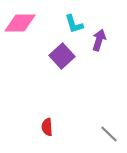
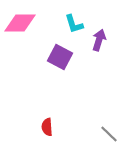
purple square: moved 2 px left, 1 px down; rotated 20 degrees counterclockwise
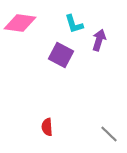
pink diamond: rotated 8 degrees clockwise
purple square: moved 1 px right, 2 px up
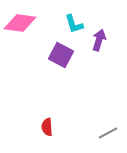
gray line: moved 1 px left, 1 px up; rotated 72 degrees counterclockwise
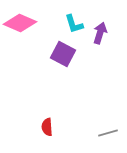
pink diamond: rotated 16 degrees clockwise
purple arrow: moved 1 px right, 7 px up
purple square: moved 2 px right, 1 px up
gray line: rotated 12 degrees clockwise
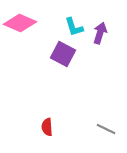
cyan L-shape: moved 3 px down
gray line: moved 2 px left, 4 px up; rotated 42 degrees clockwise
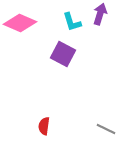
cyan L-shape: moved 2 px left, 5 px up
purple arrow: moved 19 px up
red semicircle: moved 3 px left, 1 px up; rotated 12 degrees clockwise
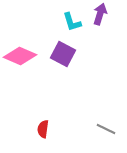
pink diamond: moved 33 px down
red semicircle: moved 1 px left, 3 px down
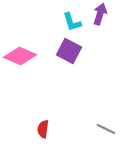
purple square: moved 6 px right, 3 px up
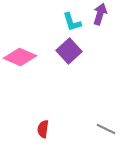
purple square: rotated 20 degrees clockwise
pink diamond: moved 1 px down
